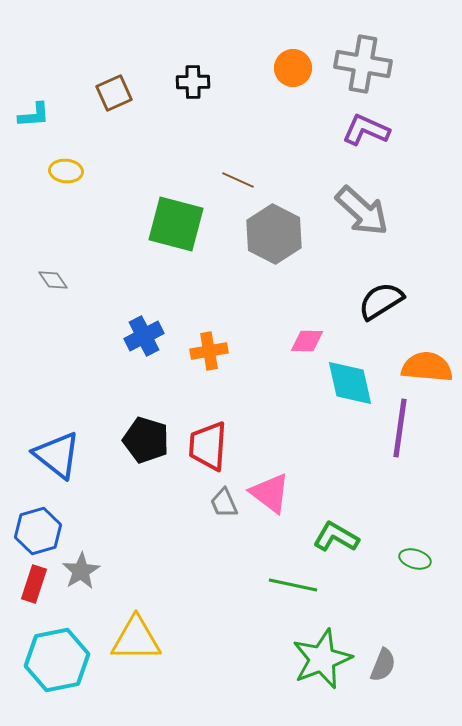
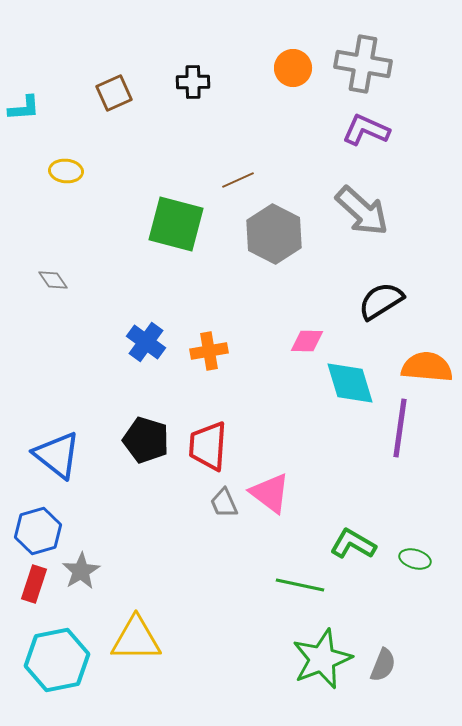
cyan L-shape: moved 10 px left, 7 px up
brown line: rotated 48 degrees counterclockwise
blue cross: moved 2 px right, 6 px down; rotated 27 degrees counterclockwise
cyan diamond: rotated 4 degrees counterclockwise
green L-shape: moved 17 px right, 7 px down
green line: moved 7 px right
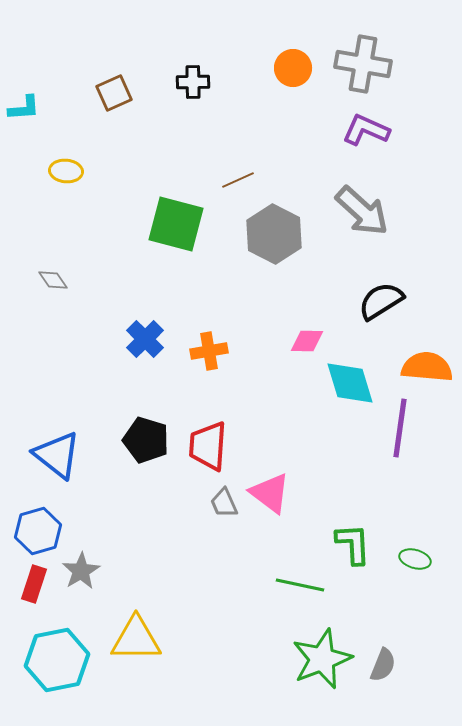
blue cross: moved 1 px left, 3 px up; rotated 9 degrees clockwise
green L-shape: rotated 57 degrees clockwise
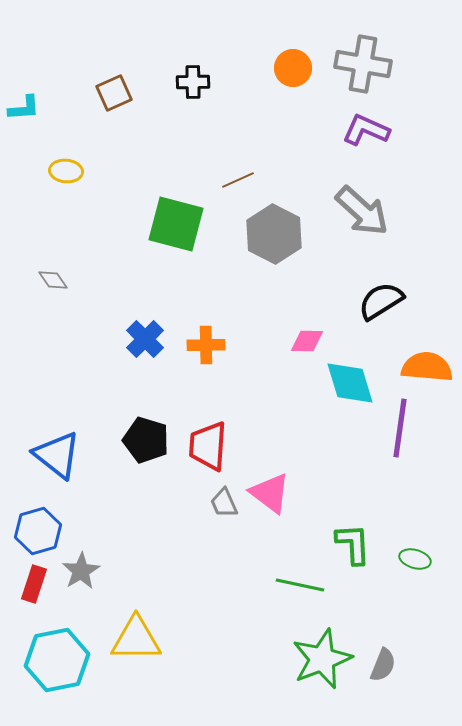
orange cross: moved 3 px left, 6 px up; rotated 9 degrees clockwise
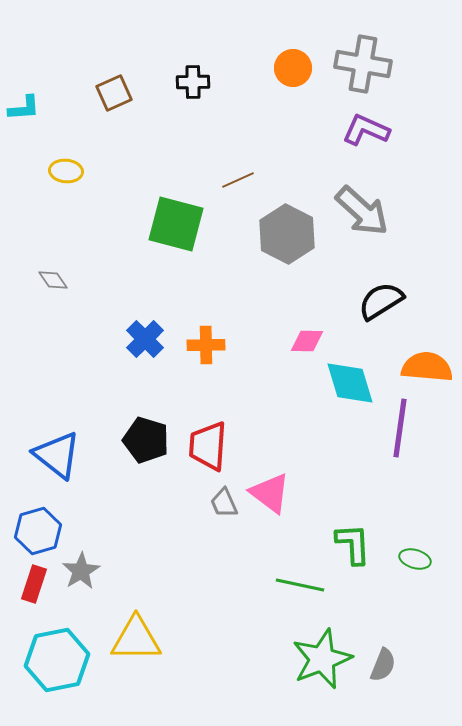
gray hexagon: moved 13 px right
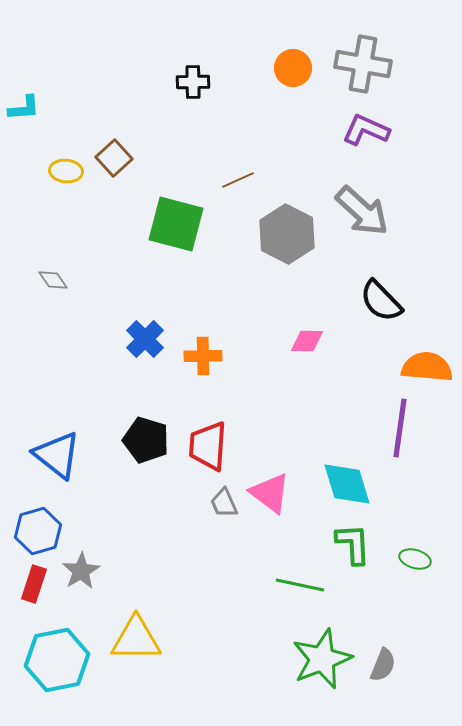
brown square: moved 65 px down; rotated 18 degrees counterclockwise
black semicircle: rotated 102 degrees counterclockwise
orange cross: moved 3 px left, 11 px down
cyan diamond: moved 3 px left, 101 px down
